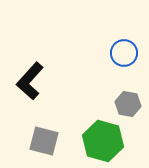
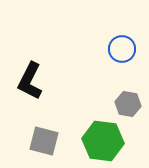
blue circle: moved 2 px left, 4 px up
black L-shape: rotated 15 degrees counterclockwise
green hexagon: rotated 9 degrees counterclockwise
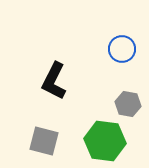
black L-shape: moved 24 px right
green hexagon: moved 2 px right
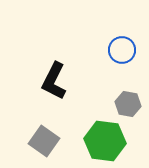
blue circle: moved 1 px down
gray square: rotated 20 degrees clockwise
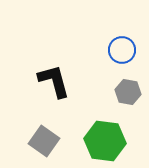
black L-shape: rotated 138 degrees clockwise
gray hexagon: moved 12 px up
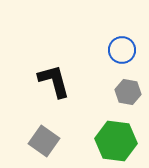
green hexagon: moved 11 px right
